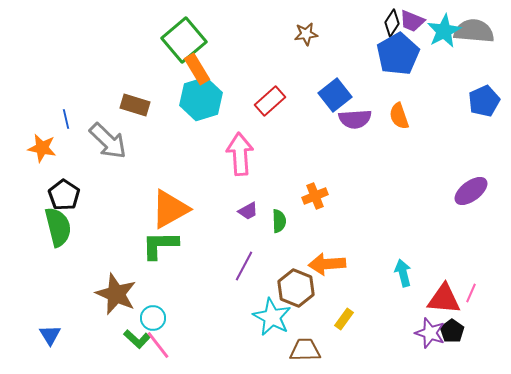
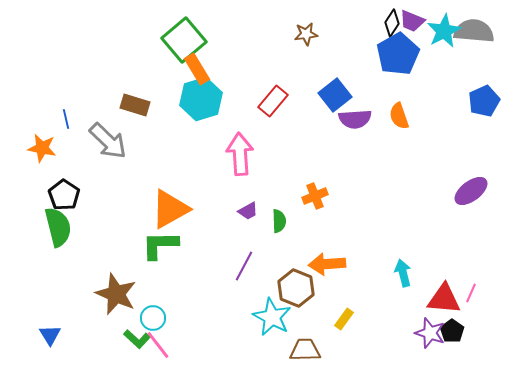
red rectangle at (270, 101): moved 3 px right; rotated 8 degrees counterclockwise
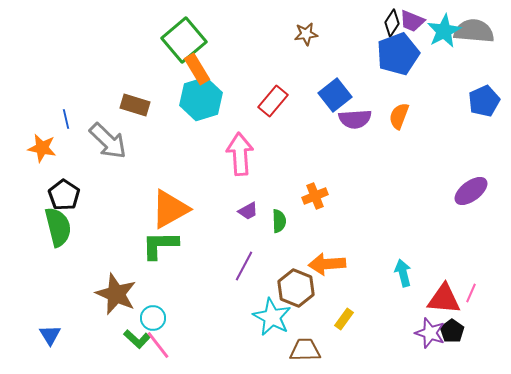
blue pentagon at (398, 54): rotated 9 degrees clockwise
orange semicircle at (399, 116): rotated 40 degrees clockwise
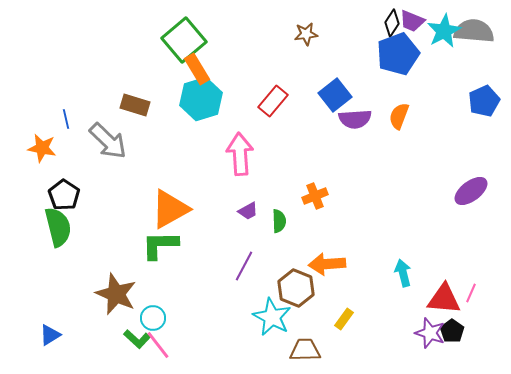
blue triangle at (50, 335): rotated 30 degrees clockwise
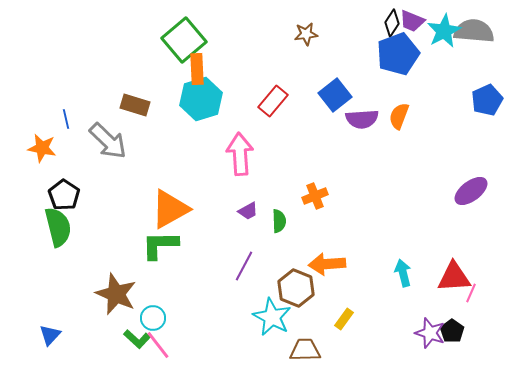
orange rectangle at (197, 69): rotated 28 degrees clockwise
blue pentagon at (484, 101): moved 3 px right, 1 px up
purple semicircle at (355, 119): moved 7 px right
red triangle at (444, 299): moved 10 px right, 22 px up; rotated 9 degrees counterclockwise
blue triangle at (50, 335): rotated 15 degrees counterclockwise
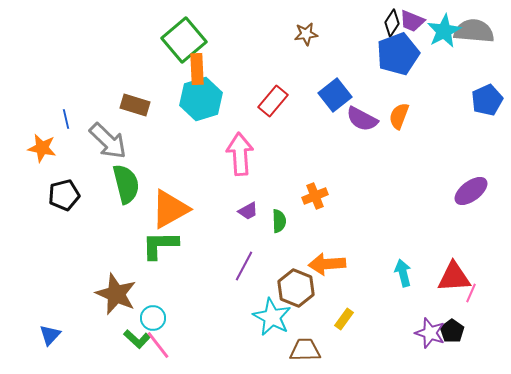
purple semicircle at (362, 119): rotated 32 degrees clockwise
black pentagon at (64, 195): rotated 24 degrees clockwise
green semicircle at (58, 227): moved 68 px right, 43 px up
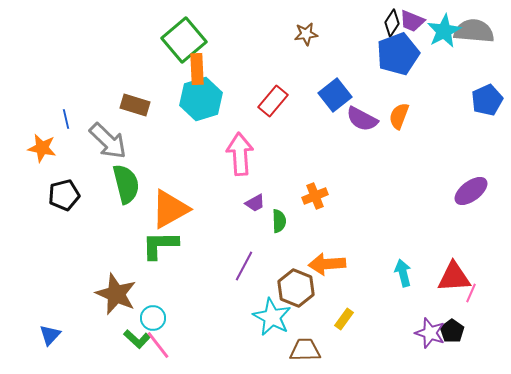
purple trapezoid at (248, 211): moved 7 px right, 8 px up
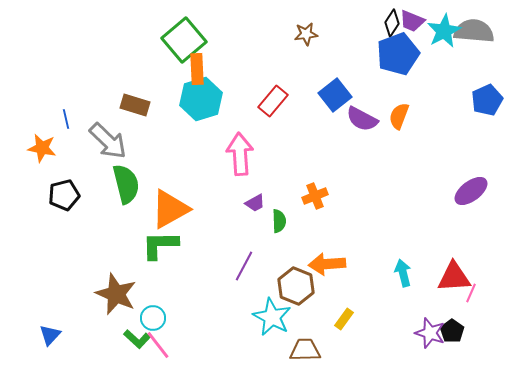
brown hexagon at (296, 288): moved 2 px up
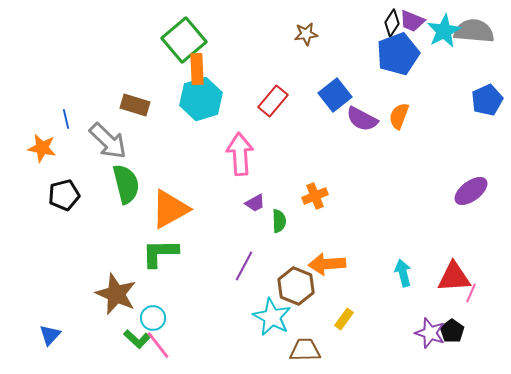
green L-shape at (160, 245): moved 8 px down
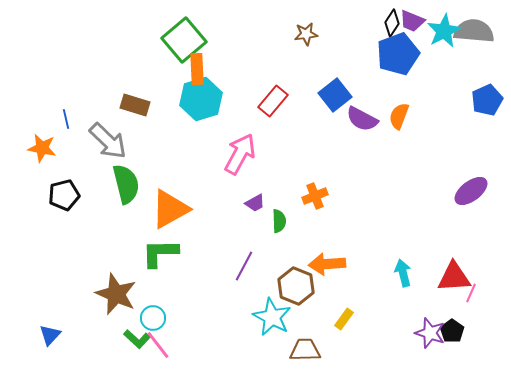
pink arrow at (240, 154): rotated 33 degrees clockwise
